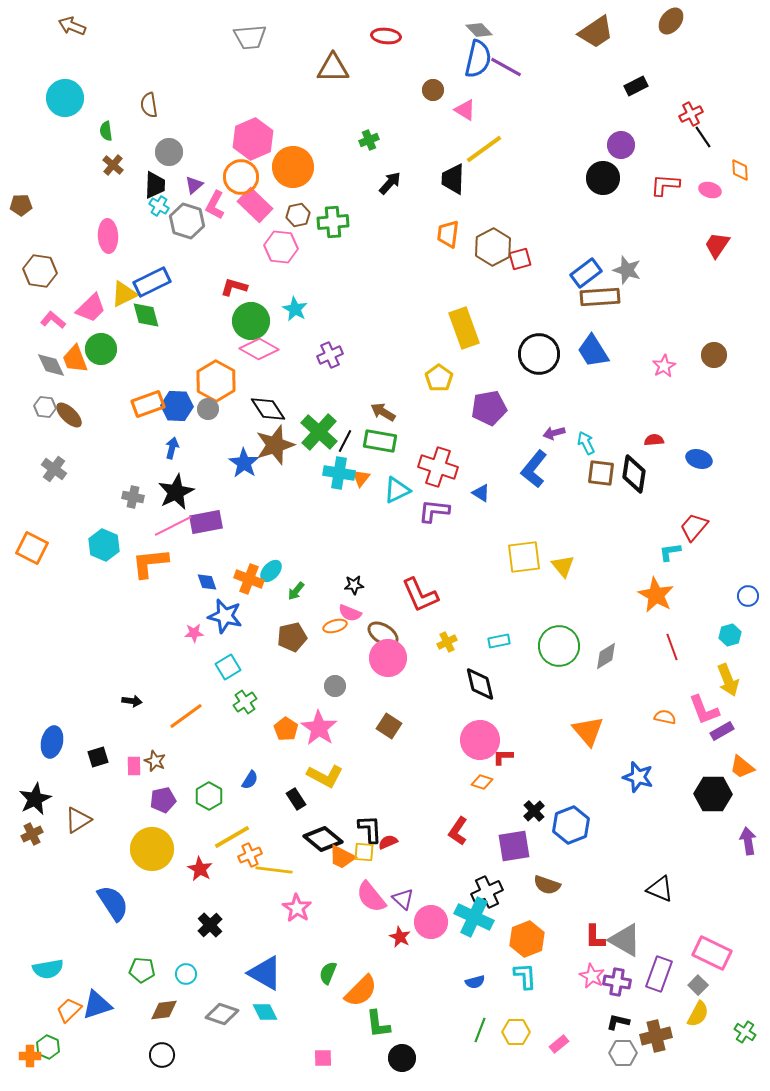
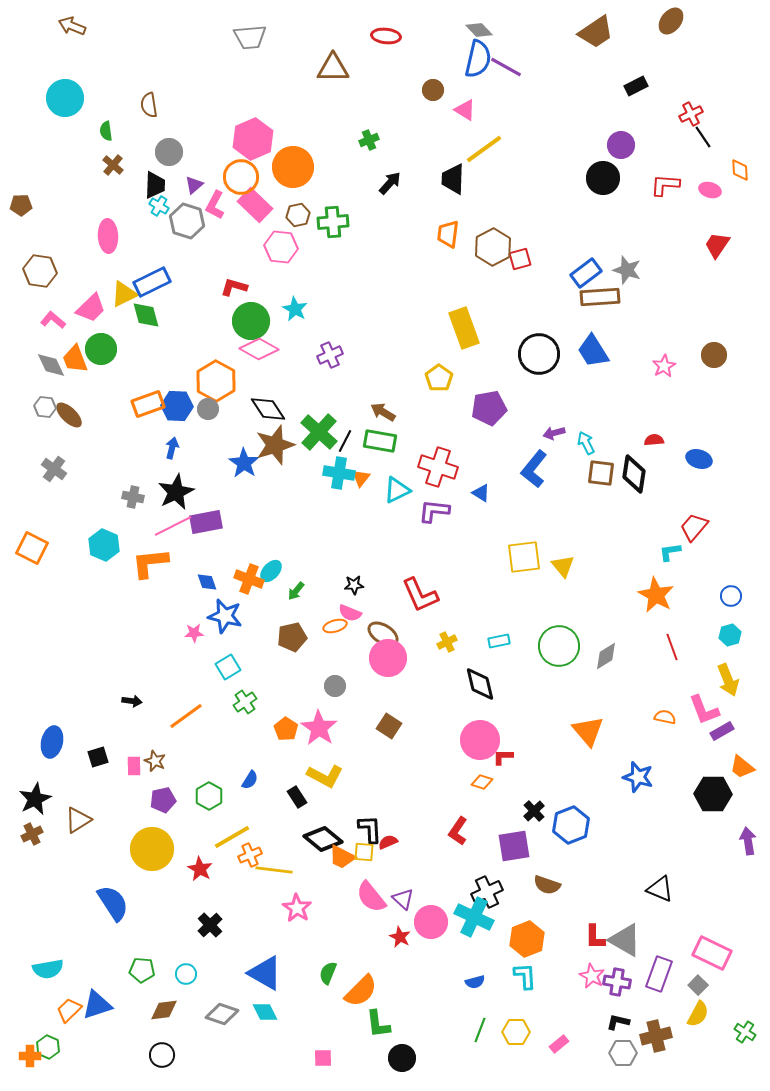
blue circle at (748, 596): moved 17 px left
black rectangle at (296, 799): moved 1 px right, 2 px up
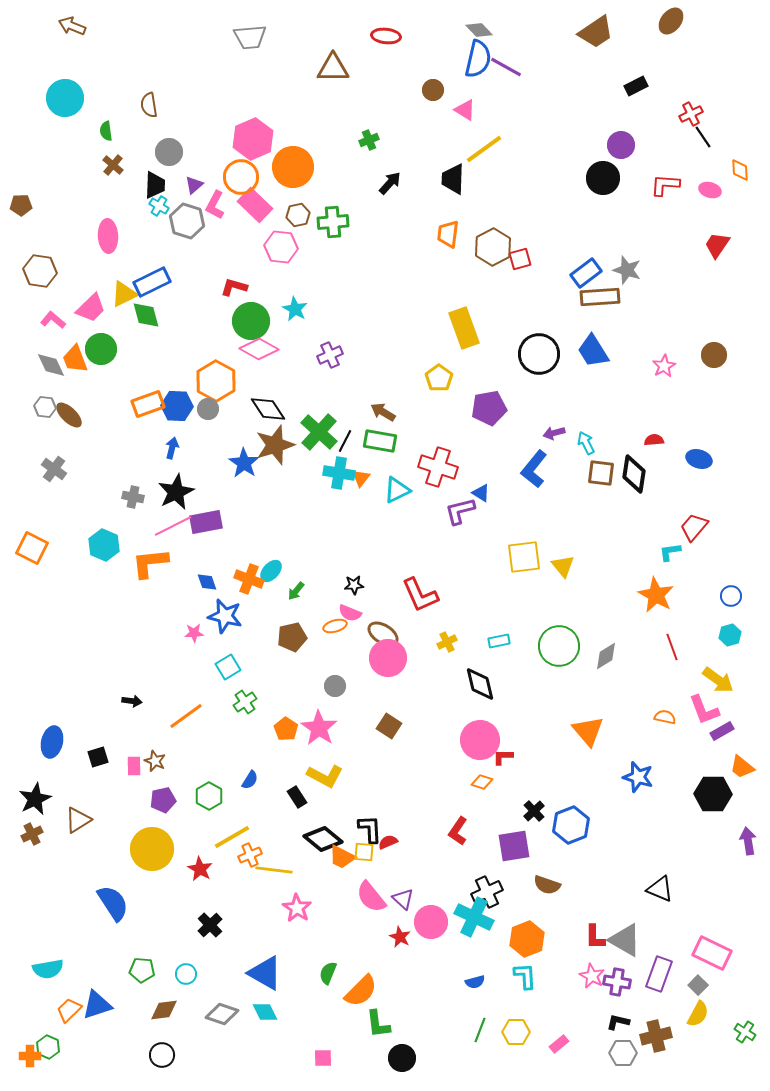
purple L-shape at (434, 511): moved 26 px right; rotated 20 degrees counterclockwise
yellow arrow at (728, 680): moved 10 px left; rotated 32 degrees counterclockwise
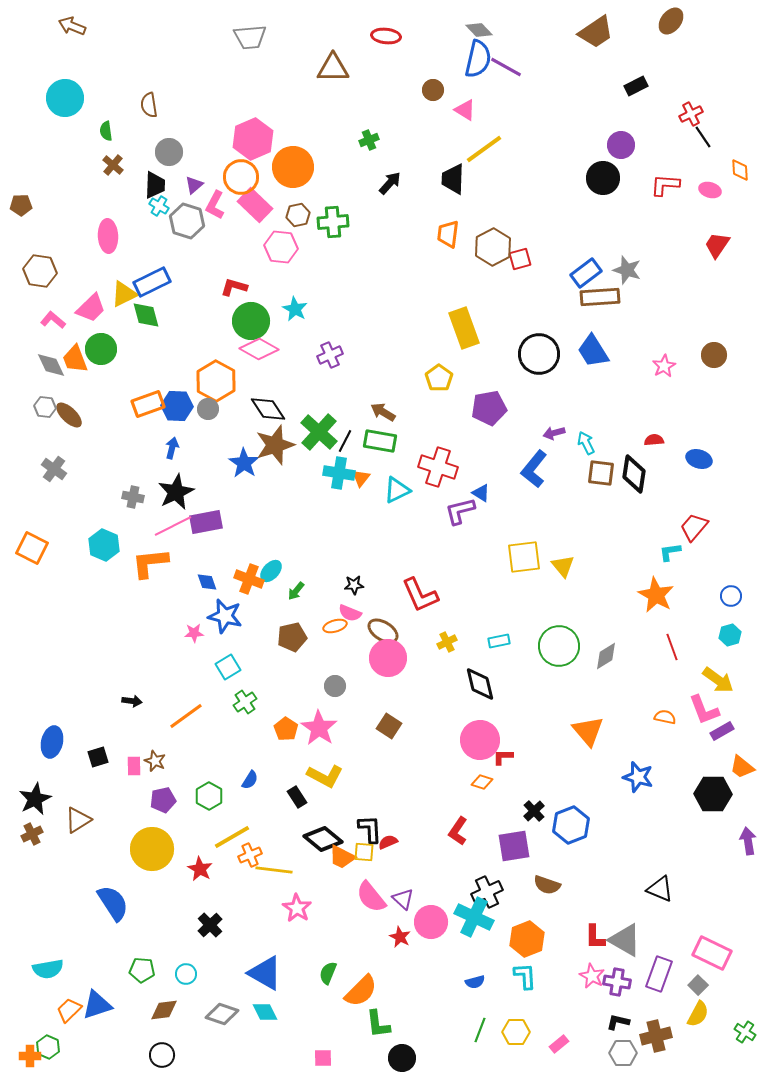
brown ellipse at (383, 634): moved 3 px up
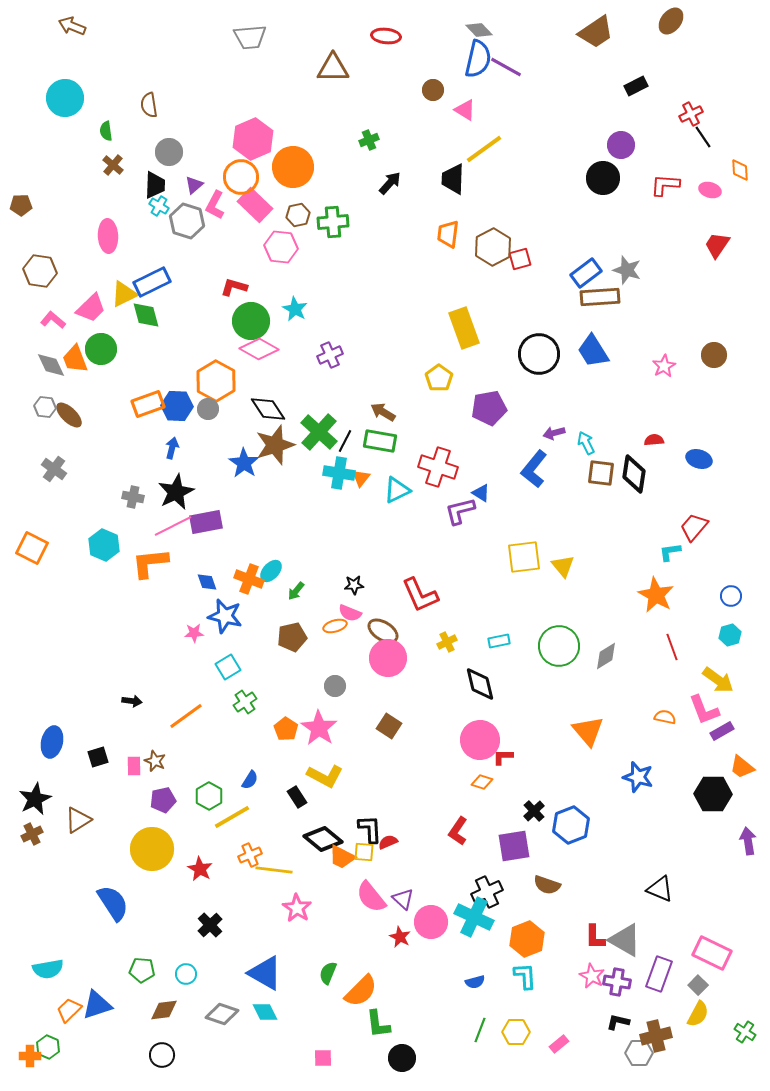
yellow line at (232, 837): moved 20 px up
gray hexagon at (623, 1053): moved 16 px right
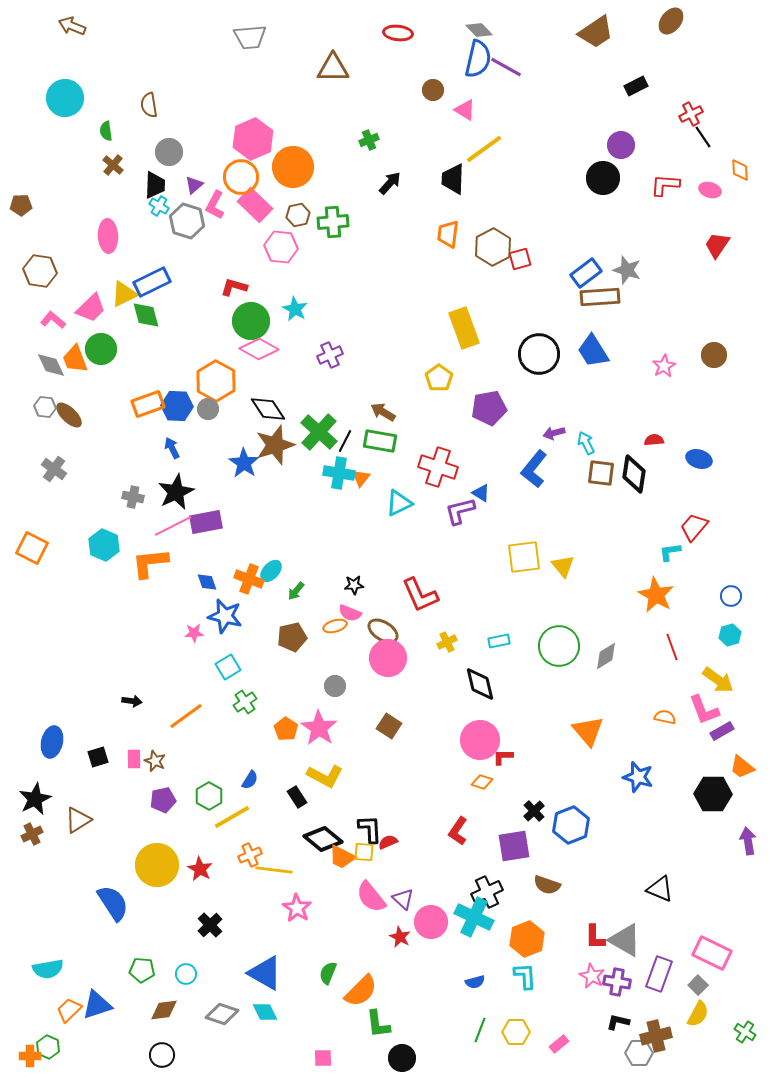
red ellipse at (386, 36): moved 12 px right, 3 px up
blue arrow at (172, 448): rotated 40 degrees counterclockwise
cyan triangle at (397, 490): moved 2 px right, 13 px down
pink rectangle at (134, 766): moved 7 px up
yellow circle at (152, 849): moved 5 px right, 16 px down
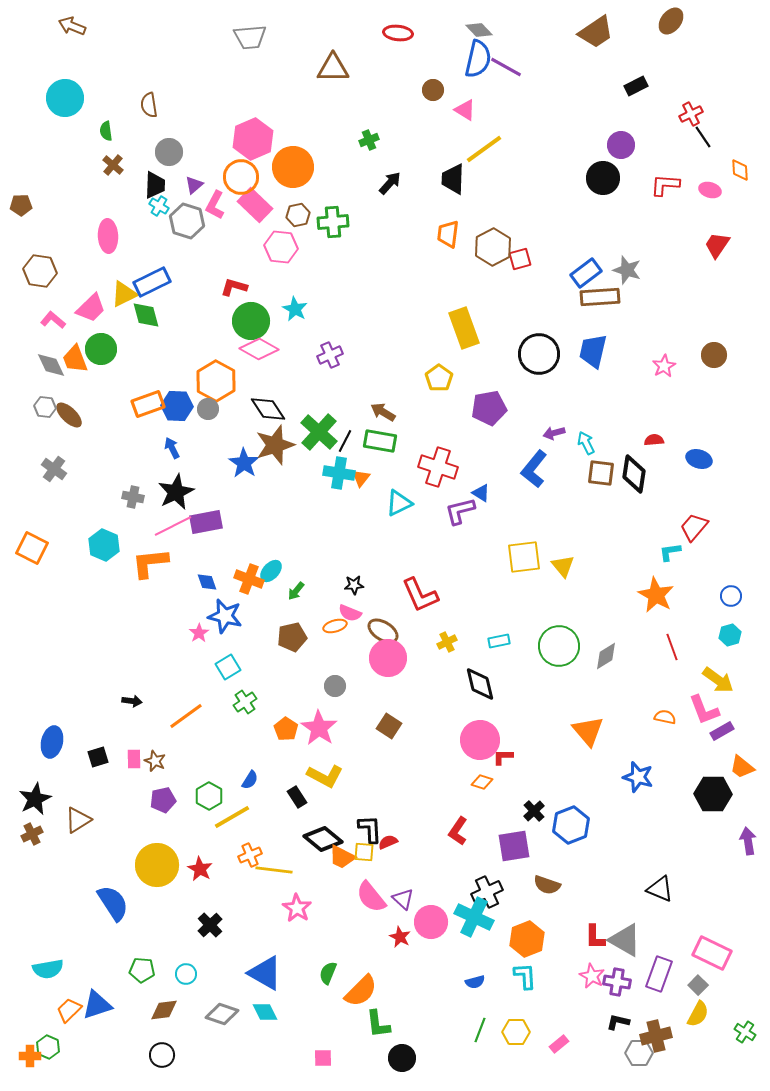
blue trapezoid at (593, 351): rotated 45 degrees clockwise
pink star at (194, 633): moved 5 px right; rotated 30 degrees counterclockwise
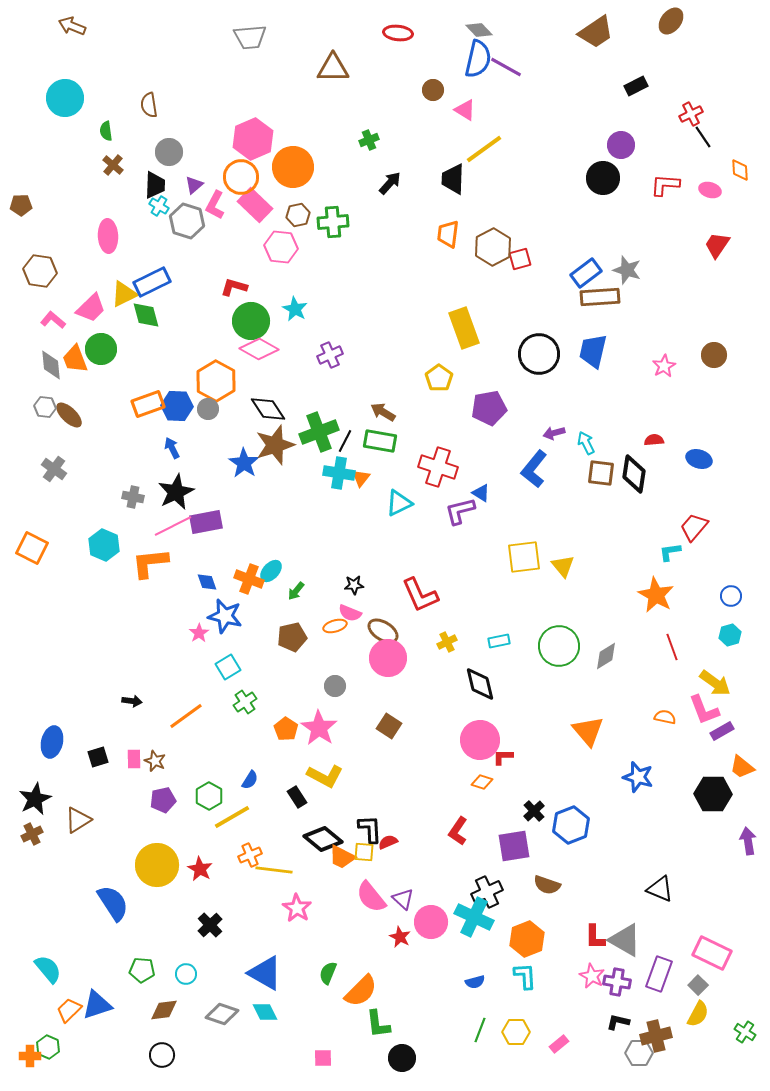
gray diamond at (51, 365): rotated 20 degrees clockwise
green cross at (319, 432): rotated 27 degrees clockwise
yellow arrow at (718, 680): moved 3 px left, 3 px down
cyan semicircle at (48, 969): rotated 120 degrees counterclockwise
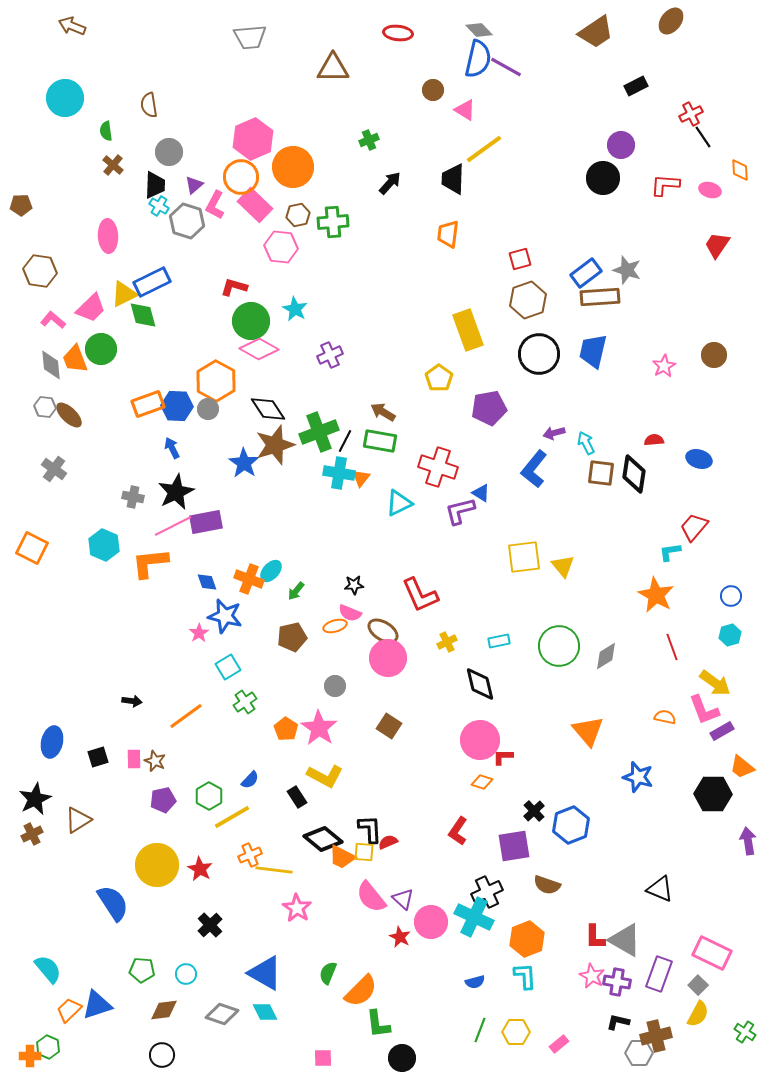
brown hexagon at (493, 247): moved 35 px right, 53 px down; rotated 9 degrees clockwise
green diamond at (146, 315): moved 3 px left
yellow rectangle at (464, 328): moved 4 px right, 2 px down
blue semicircle at (250, 780): rotated 12 degrees clockwise
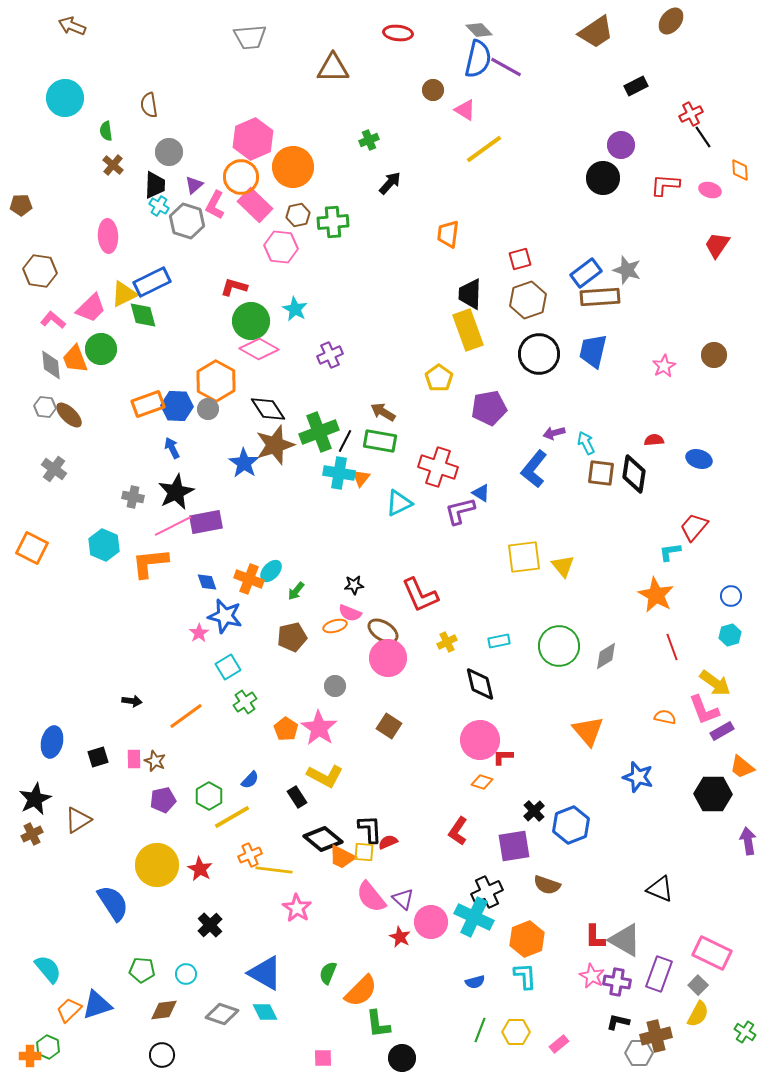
black trapezoid at (453, 179): moved 17 px right, 115 px down
